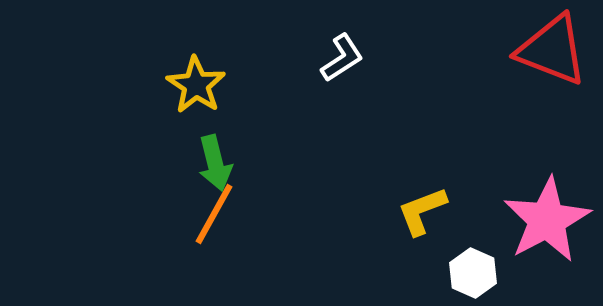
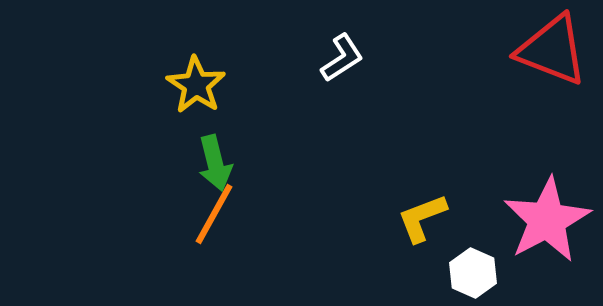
yellow L-shape: moved 7 px down
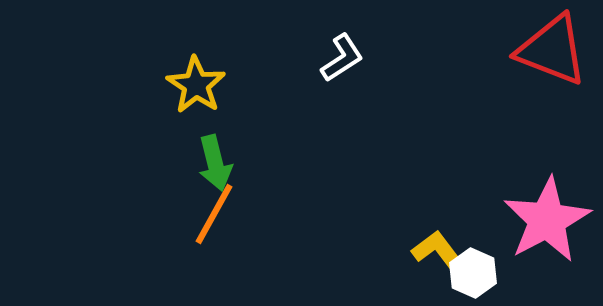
yellow L-shape: moved 17 px right, 34 px down; rotated 74 degrees clockwise
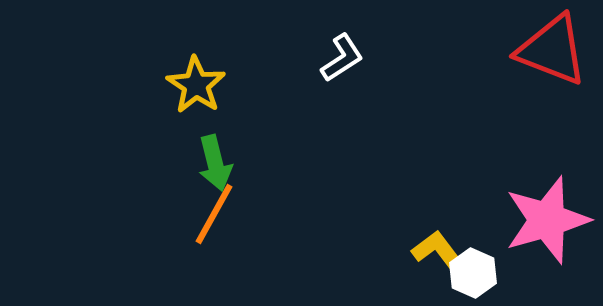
pink star: rotated 12 degrees clockwise
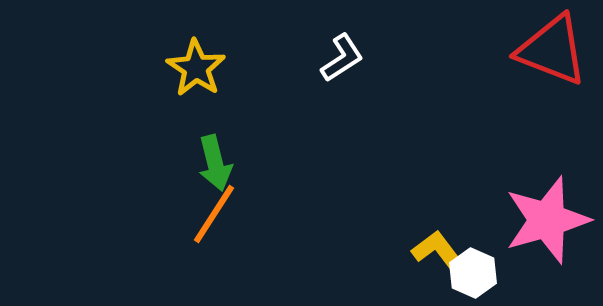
yellow star: moved 17 px up
orange line: rotated 4 degrees clockwise
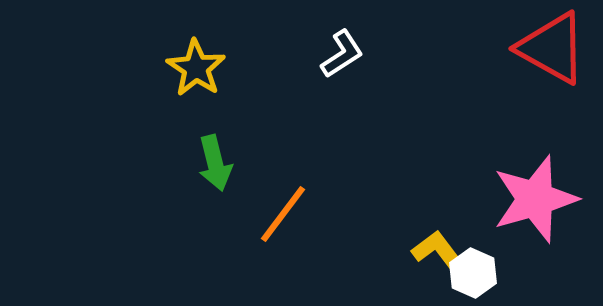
red triangle: moved 2 px up; rotated 8 degrees clockwise
white L-shape: moved 4 px up
orange line: moved 69 px right; rotated 4 degrees clockwise
pink star: moved 12 px left, 21 px up
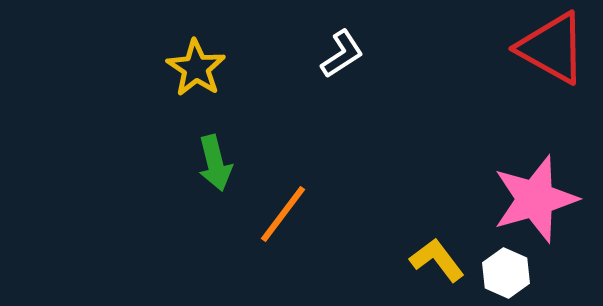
yellow L-shape: moved 2 px left, 8 px down
white hexagon: moved 33 px right
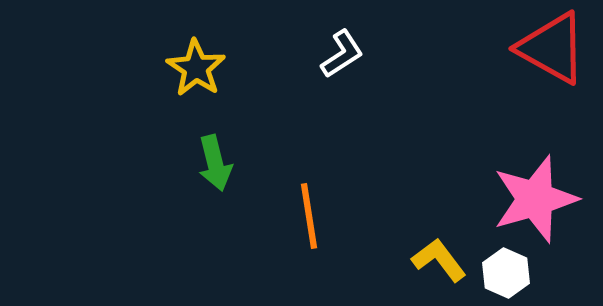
orange line: moved 26 px right, 2 px down; rotated 46 degrees counterclockwise
yellow L-shape: moved 2 px right
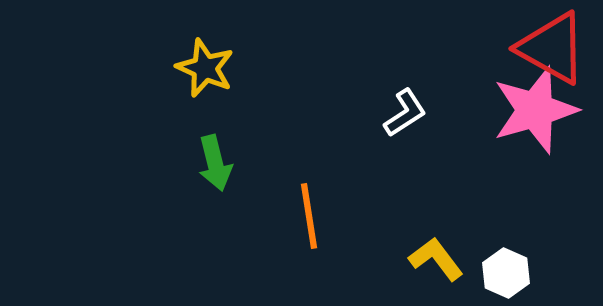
white L-shape: moved 63 px right, 59 px down
yellow star: moved 9 px right; rotated 10 degrees counterclockwise
pink star: moved 89 px up
yellow L-shape: moved 3 px left, 1 px up
